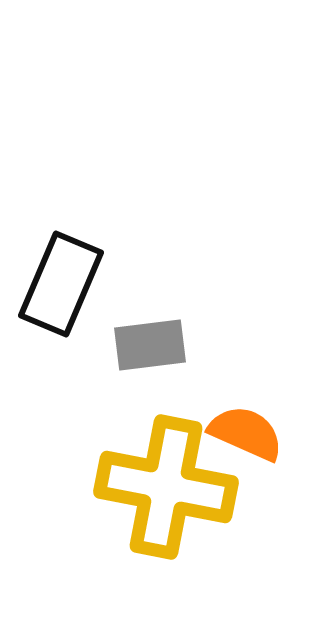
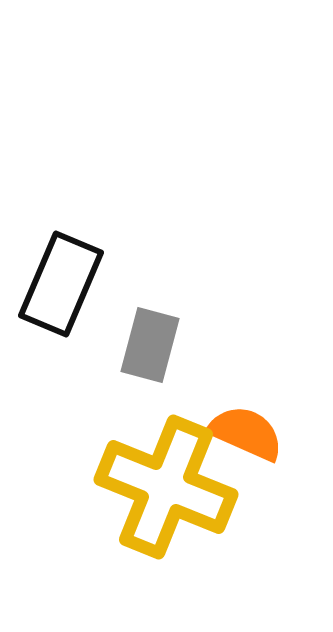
gray rectangle: rotated 68 degrees counterclockwise
yellow cross: rotated 11 degrees clockwise
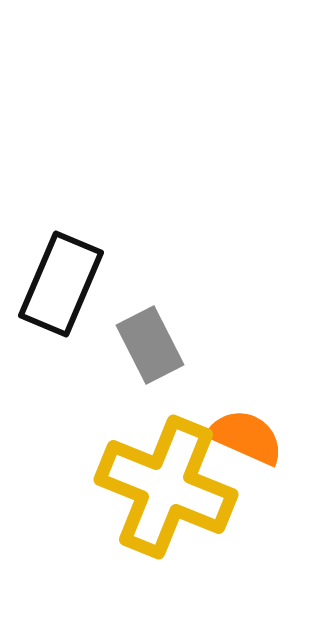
gray rectangle: rotated 42 degrees counterclockwise
orange semicircle: moved 4 px down
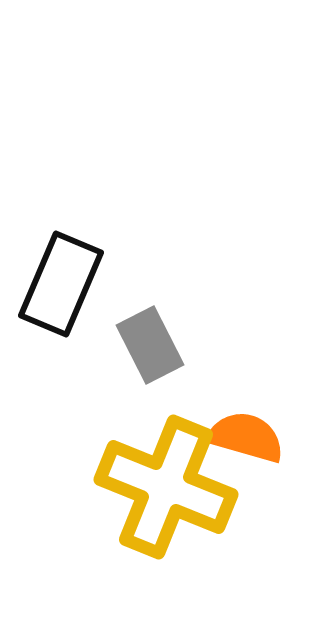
orange semicircle: rotated 8 degrees counterclockwise
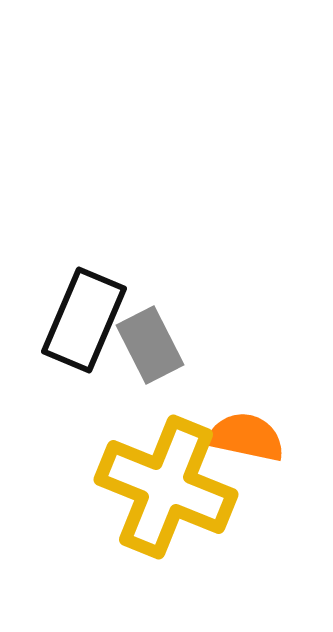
black rectangle: moved 23 px right, 36 px down
orange semicircle: rotated 4 degrees counterclockwise
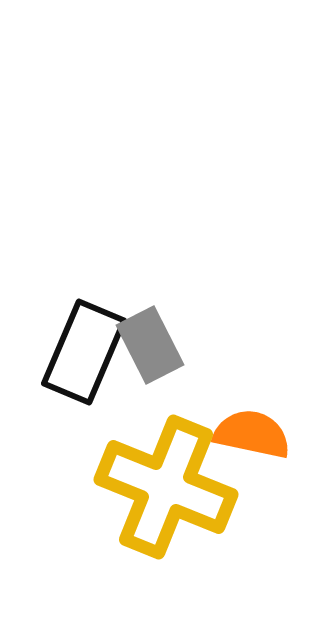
black rectangle: moved 32 px down
orange semicircle: moved 6 px right, 3 px up
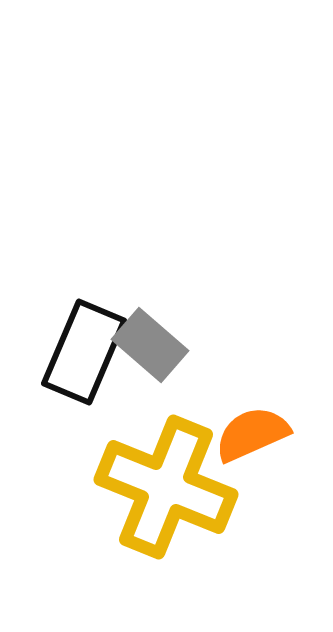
gray rectangle: rotated 22 degrees counterclockwise
orange semicircle: rotated 36 degrees counterclockwise
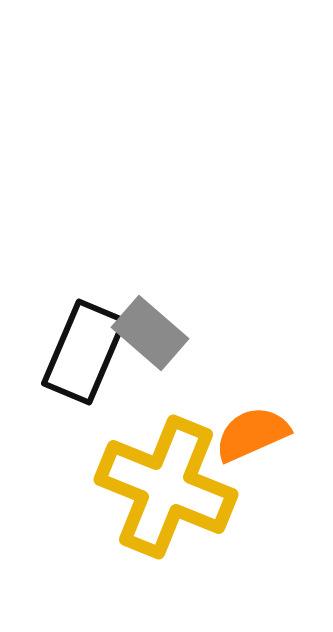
gray rectangle: moved 12 px up
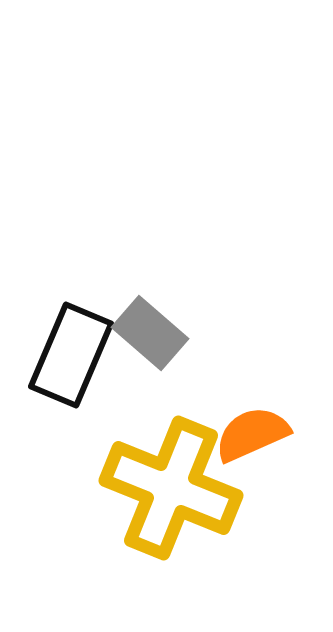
black rectangle: moved 13 px left, 3 px down
yellow cross: moved 5 px right, 1 px down
